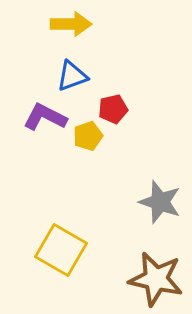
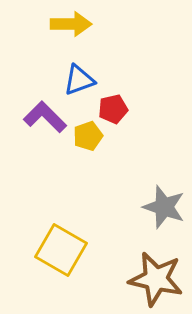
blue triangle: moved 7 px right, 4 px down
purple L-shape: rotated 18 degrees clockwise
gray star: moved 4 px right, 5 px down
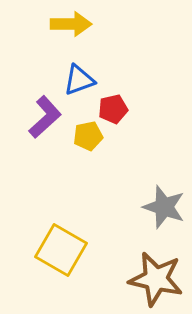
purple L-shape: rotated 93 degrees clockwise
yellow pentagon: rotated 8 degrees clockwise
